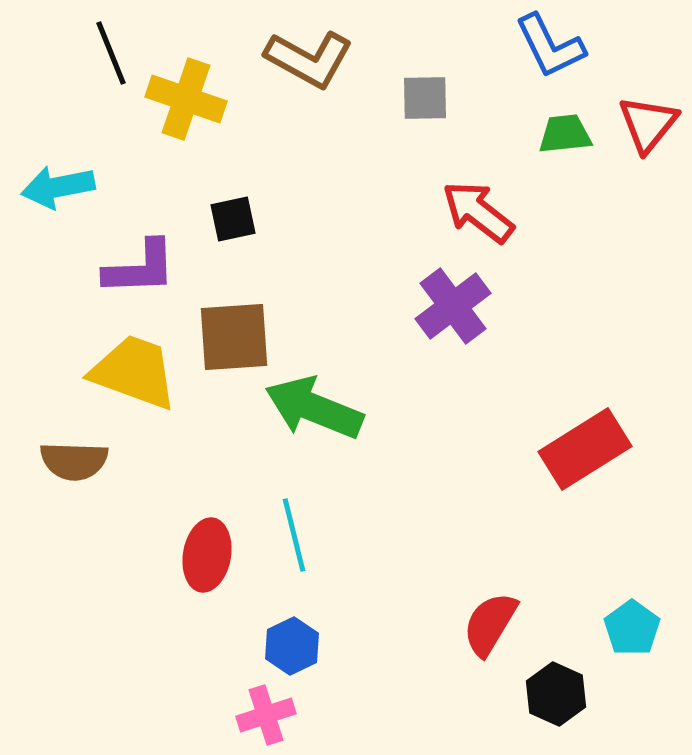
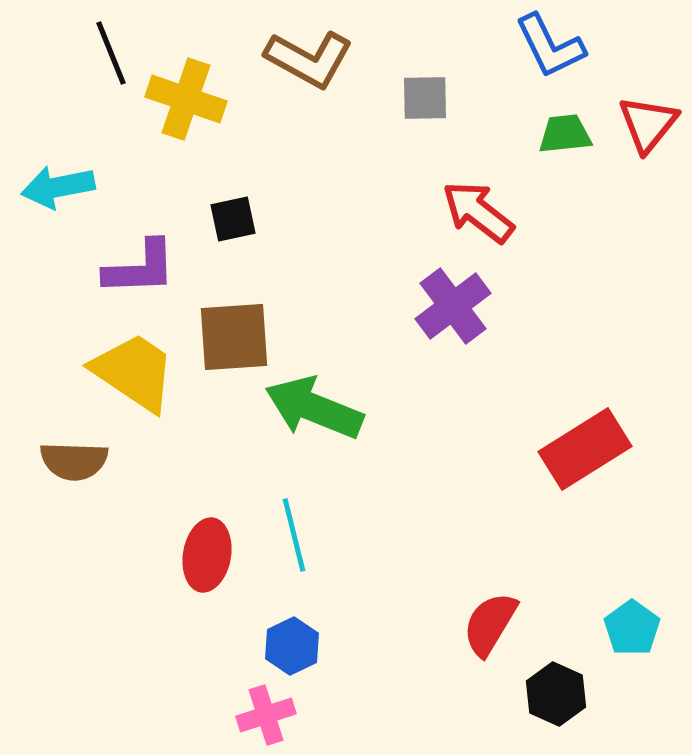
yellow trapezoid: rotated 14 degrees clockwise
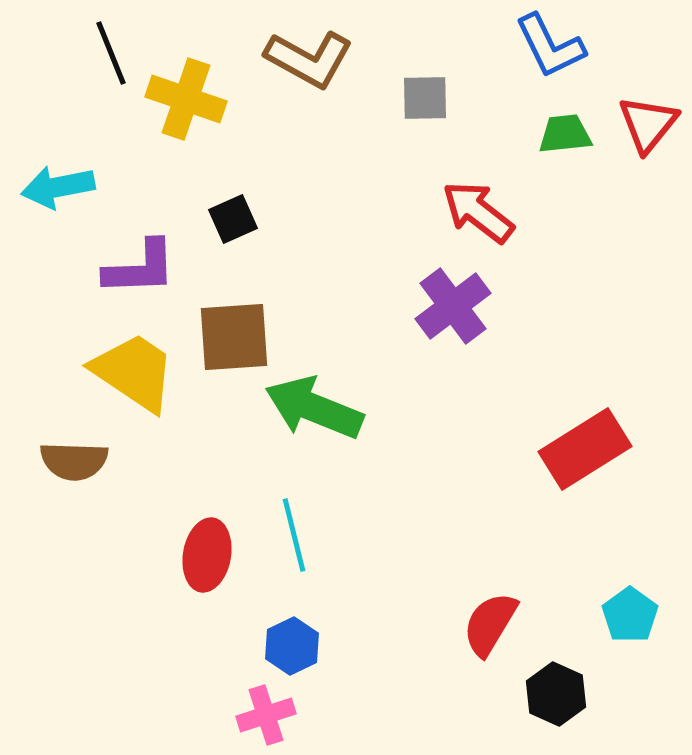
black square: rotated 12 degrees counterclockwise
cyan pentagon: moved 2 px left, 13 px up
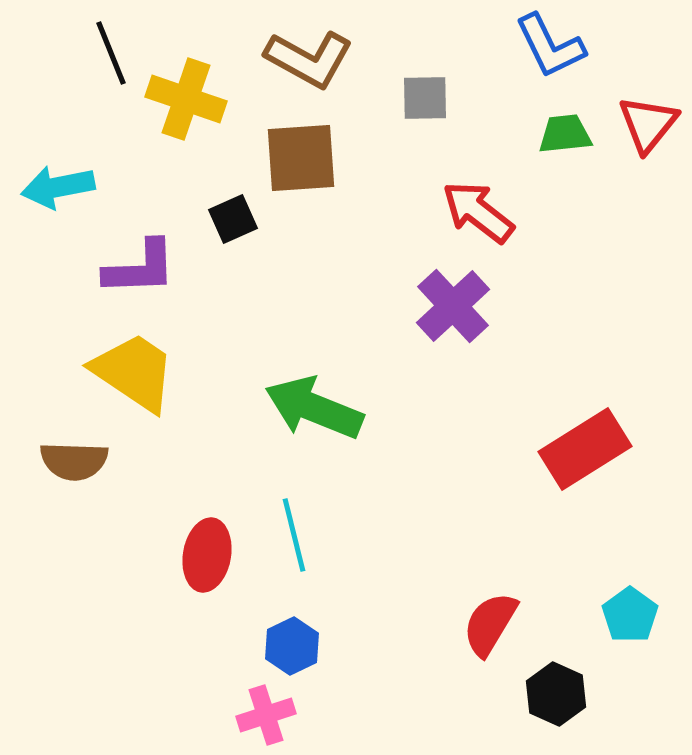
purple cross: rotated 6 degrees counterclockwise
brown square: moved 67 px right, 179 px up
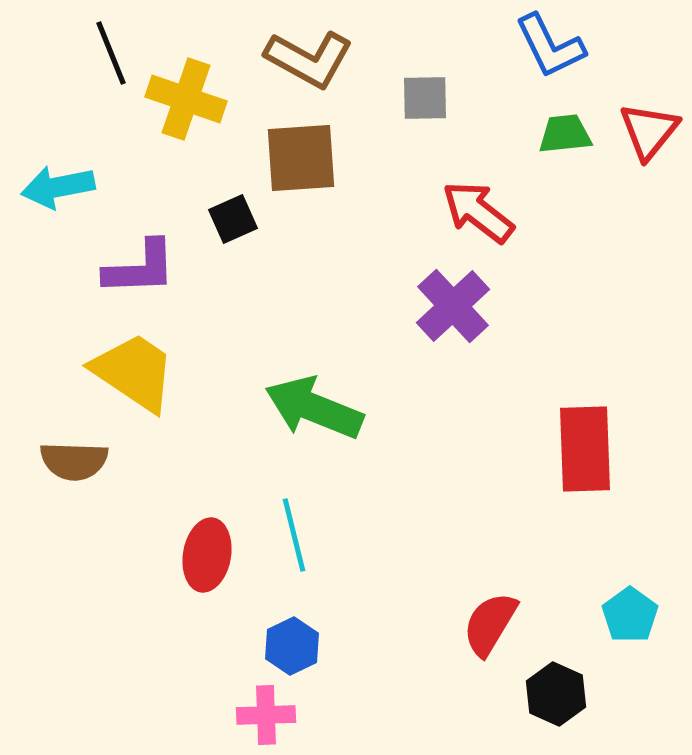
red triangle: moved 1 px right, 7 px down
red rectangle: rotated 60 degrees counterclockwise
pink cross: rotated 16 degrees clockwise
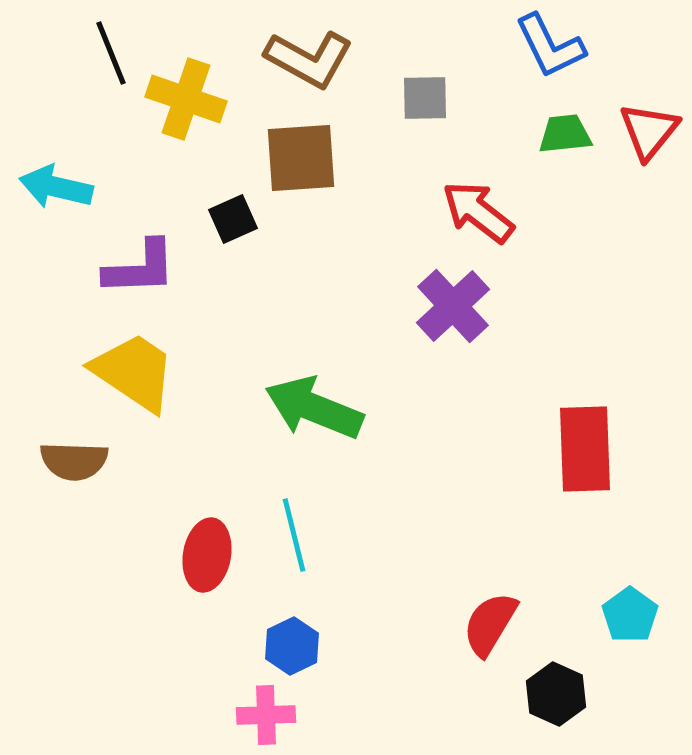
cyan arrow: moved 2 px left; rotated 24 degrees clockwise
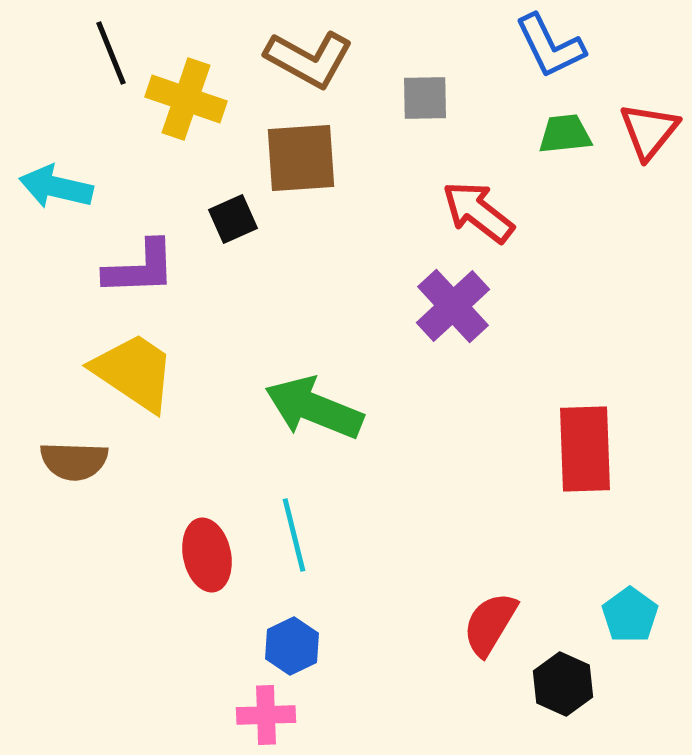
red ellipse: rotated 22 degrees counterclockwise
black hexagon: moved 7 px right, 10 px up
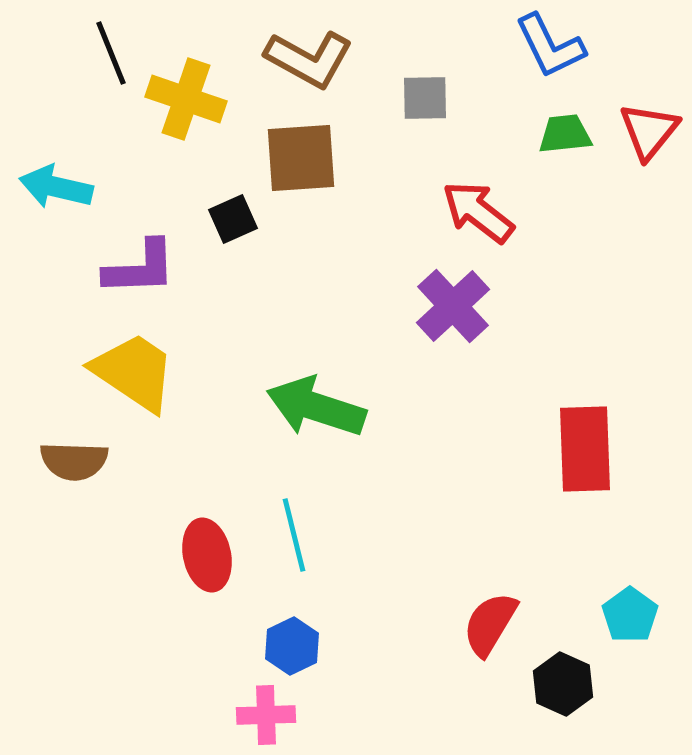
green arrow: moved 2 px right, 1 px up; rotated 4 degrees counterclockwise
